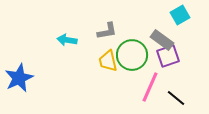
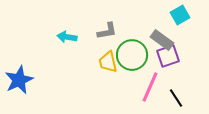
cyan arrow: moved 3 px up
yellow trapezoid: moved 1 px down
blue star: moved 2 px down
black line: rotated 18 degrees clockwise
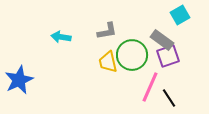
cyan arrow: moved 6 px left
black line: moved 7 px left
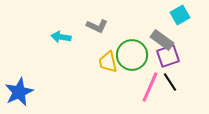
gray L-shape: moved 10 px left, 5 px up; rotated 35 degrees clockwise
blue star: moved 12 px down
black line: moved 1 px right, 16 px up
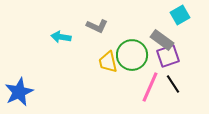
black line: moved 3 px right, 2 px down
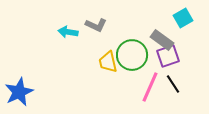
cyan square: moved 3 px right, 3 px down
gray L-shape: moved 1 px left, 1 px up
cyan arrow: moved 7 px right, 5 px up
